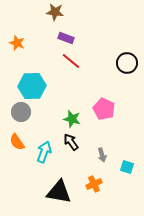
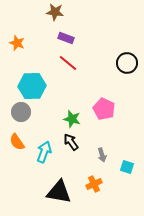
red line: moved 3 px left, 2 px down
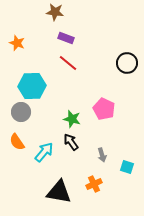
cyan arrow: rotated 20 degrees clockwise
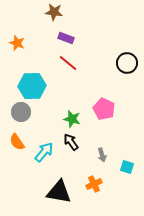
brown star: moved 1 px left
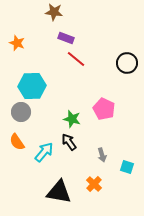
red line: moved 8 px right, 4 px up
black arrow: moved 2 px left
orange cross: rotated 21 degrees counterclockwise
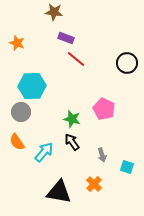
black arrow: moved 3 px right
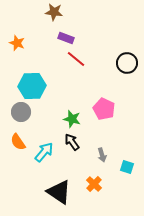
orange semicircle: moved 1 px right
black triangle: rotated 24 degrees clockwise
